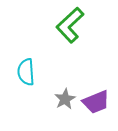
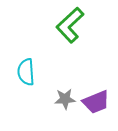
gray star: rotated 25 degrees clockwise
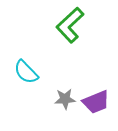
cyan semicircle: rotated 40 degrees counterclockwise
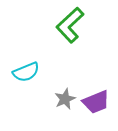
cyan semicircle: rotated 68 degrees counterclockwise
gray star: rotated 20 degrees counterclockwise
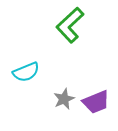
gray star: moved 1 px left
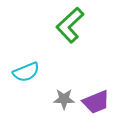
gray star: rotated 25 degrees clockwise
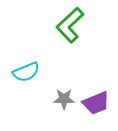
purple trapezoid: moved 1 px down
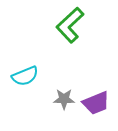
cyan semicircle: moved 1 px left, 4 px down
